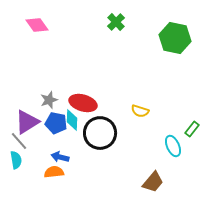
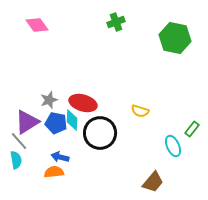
green cross: rotated 24 degrees clockwise
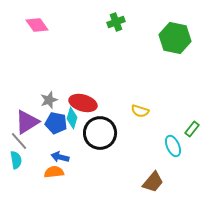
cyan diamond: moved 2 px up; rotated 15 degrees clockwise
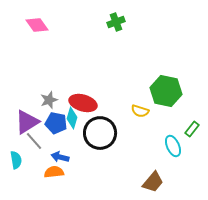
green hexagon: moved 9 px left, 53 px down
gray line: moved 15 px right
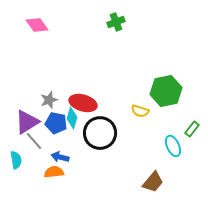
green hexagon: rotated 24 degrees counterclockwise
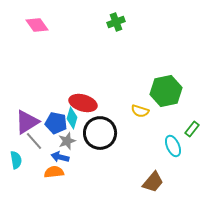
gray star: moved 18 px right, 41 px down
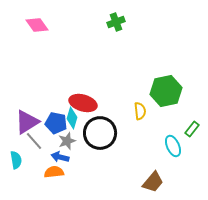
yellow semicircle: rotated 114 degrees counterclockwise
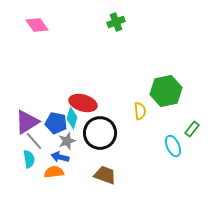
cyan semicircle: moved 13 px right, 1 px up
brown trapezoid: moved 48 px left, 7 px up; rotated 110 degrees counterclockwise
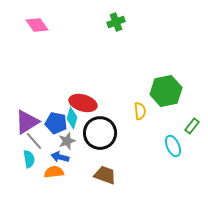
green rectangle: moved 3 px up
